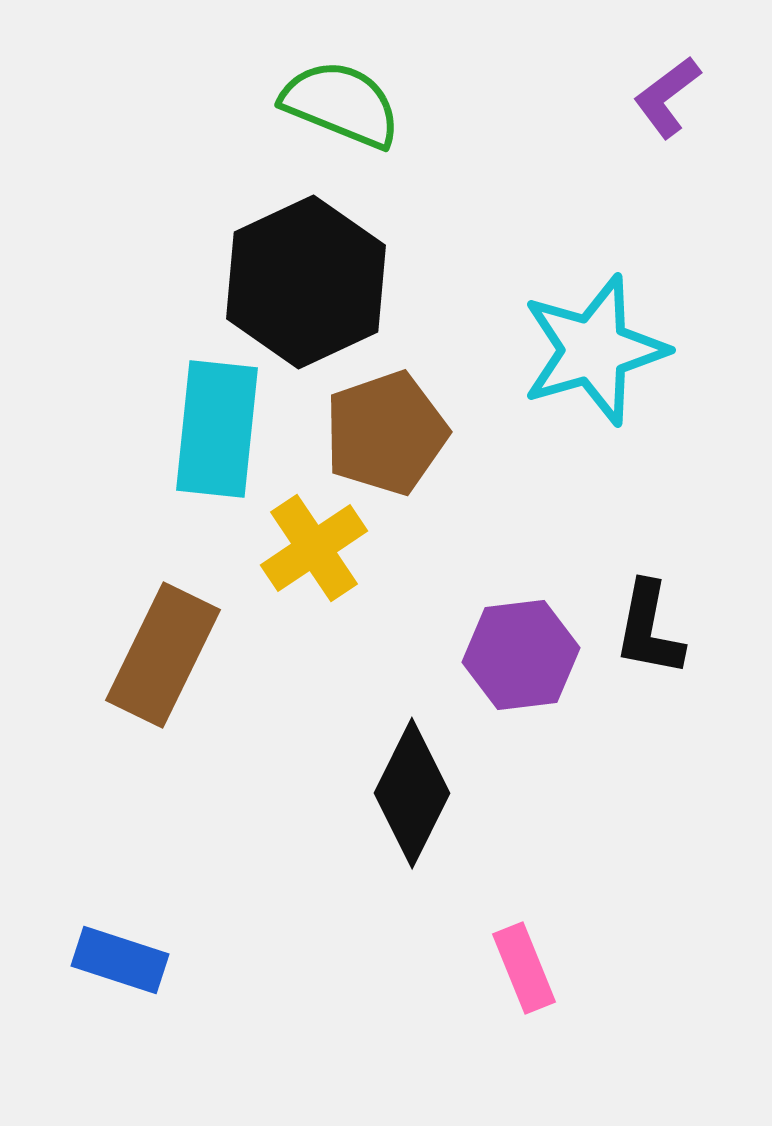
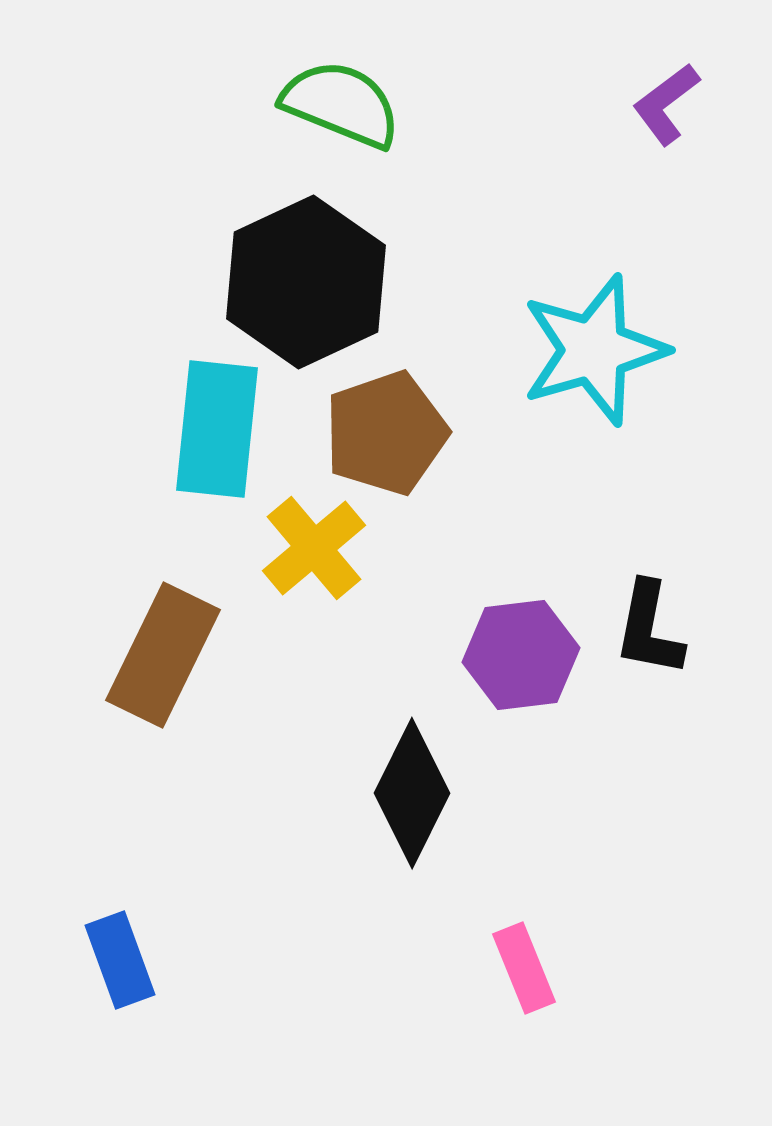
purple L-shape: moved 1 px left, 7 px down
yellow cross: rotated 6 degrees counterclockwise
blue rectangle: rotated 52 degrees clockwise
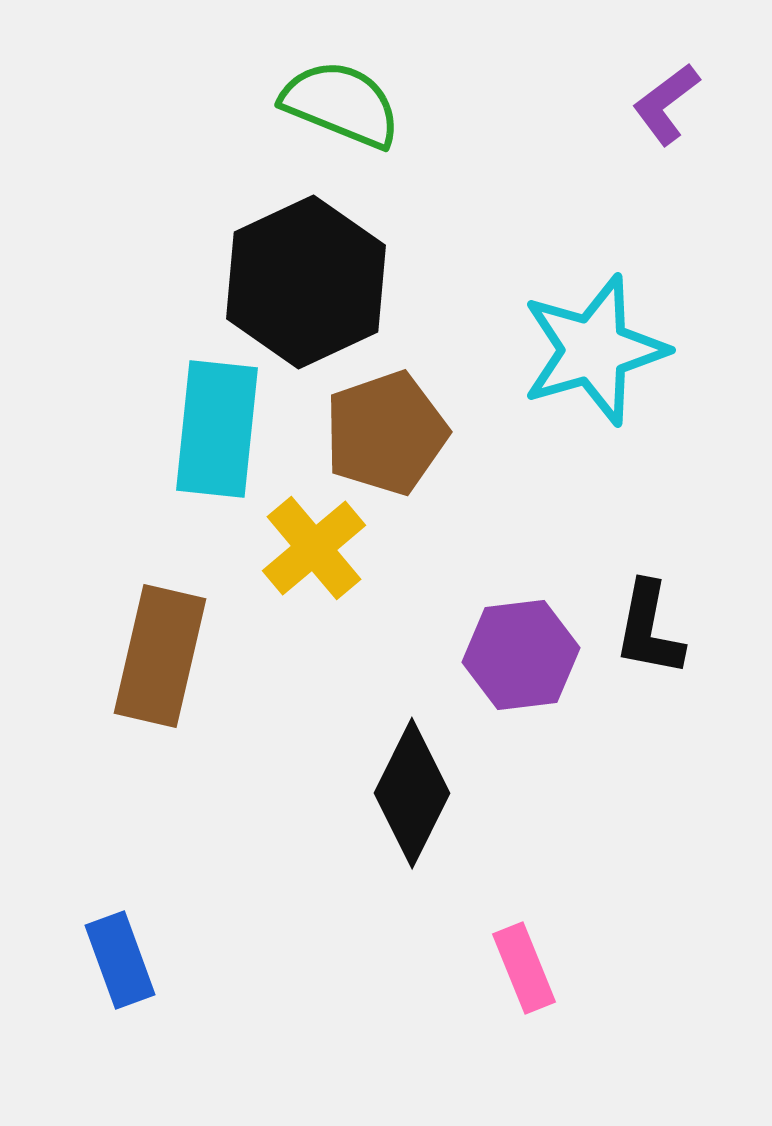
brown rectangle: moved 3 px left, 1 px down; rotated 13 degrees counterclockwise
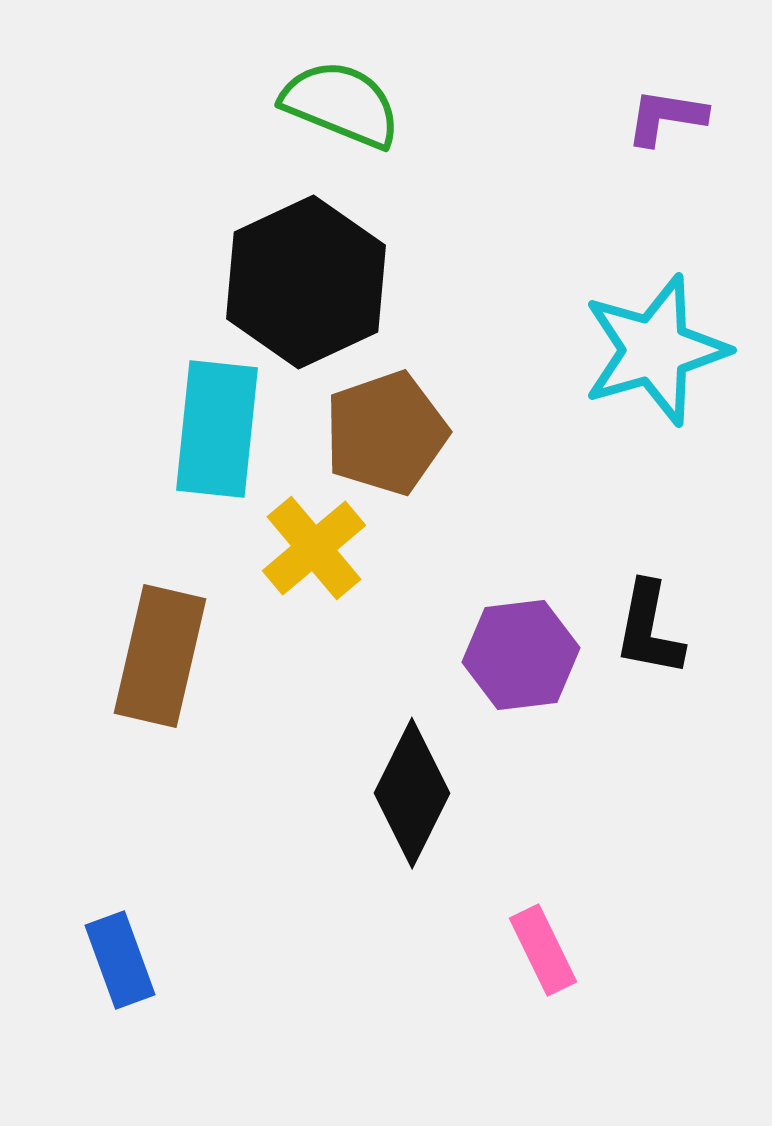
purple L-shape: moved 13 px down; rotated 46 degrees clockwise
cyan star: moved 61 px right
pink rectangle: moved 19 px right, 18 px up; rotated 4 degrees counterclockwise
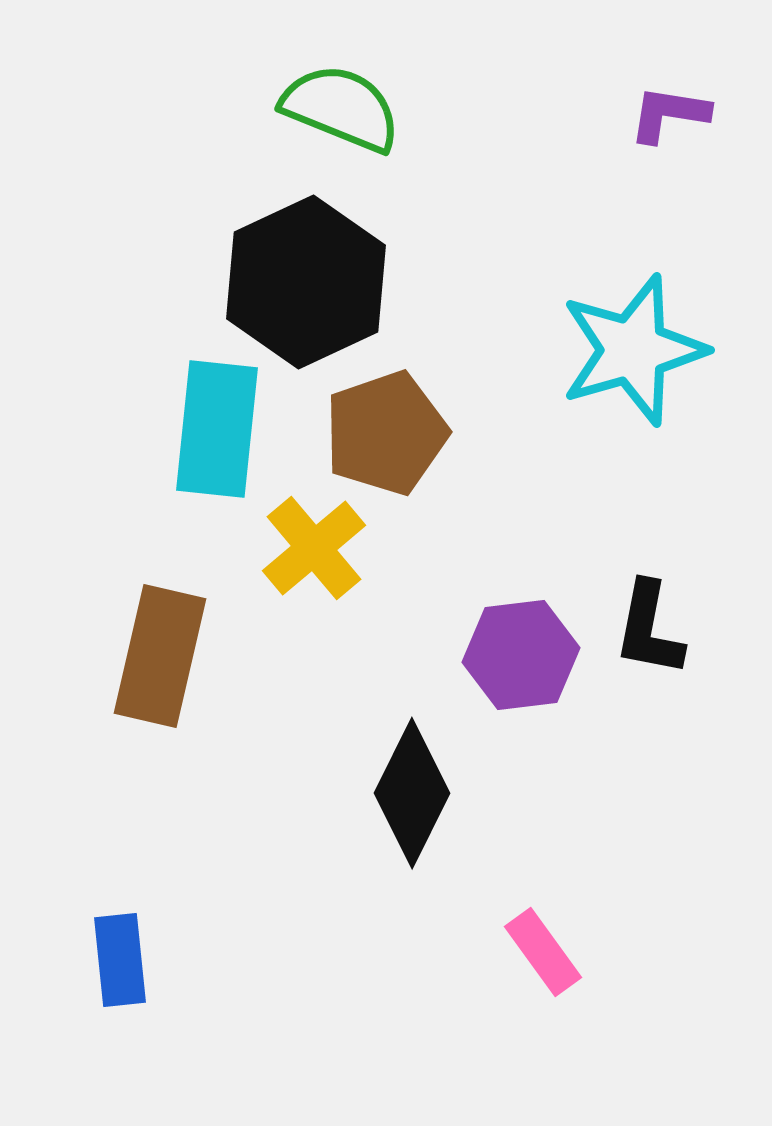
green semicircle: moved 4 px down
purple L-shape: moved 3 px right, 3 px up
cyan star: moved 22 px left
pink rectangle: moved 2 px down; rotated 10 degrees counterclockwise
blue rectangle: rotated 14 degrees clockwise
